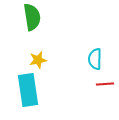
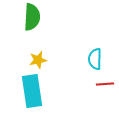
green semicircle: rotated 12 degrees clockwise
cyan rectangle: moved 4 px right, 1 px down
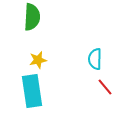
red line: moved 3 px down; rotated 54 degrees clockwise
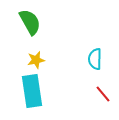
green semicircle: moved 2 px left, 5 px down; rotated 32 degrees counterclockwise
yellow star: moved 2 px left
red line: moved 2 px left, 7 px down
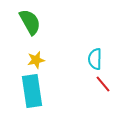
red line: moved 10 px up
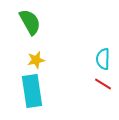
cyan semicircle: moved 8 px right
red line: rotated 18 degrees counterclockwise
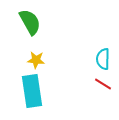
yellow star: rotated 18 degrees clockwise
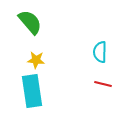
green semicircle: rotated 12 degrees counterclockwise
cyan semicircle: moved 3 px left, 7 px up
red line: rotated 18 degrees counterclockwise
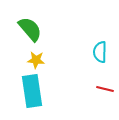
green semicircle: moved 7 px down
red line: moved 2 px right, 5 px down
